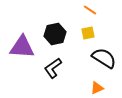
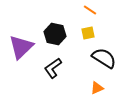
black hexagon: rotated 25 degrees clockwise
purple triangle: moved 1 px left; rotated 48 degrees counterclockwise
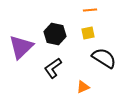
orange line: rotated 40 degrees counterclockwise
orange triangle: moved 14 px left, 1 px up
